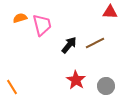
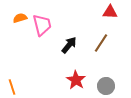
brown line: moved 6 px right; rotated 30 degrees counterclockwise
orange line: rotated 14 degrees clockwise
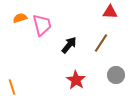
gray circle: moved 10 px right, 11 px up
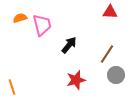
brown line: moved 6 px right, 11 px down
red star: rotated 24 degrees clockwise
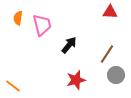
orange semicircle: moved 2 px left; rotated 64 degrees counterclockwise
orange line: moved 1 px right, 1 px up; rotated 35 degrees counterclockwise
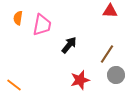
red triangle: moved 1 px up
pink trapezoid: rotated 25 degrees clockwise
red star: moved 4 px right
orange line: moved 1 px right, 1 px up
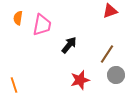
red triangle: rotated 21 degrees counterclockwise
orange line: rotated 35 degrees clockwise
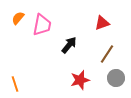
red triangle: moved 8 px left, 12 px down
orange semicircle: rotated 32 degrees clockwise
gray circle: moved 3 px down
orange line: moved 1 px right, 1 px up
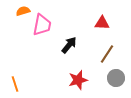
orange semicircle: moved 5 px right, 7 px up; rotated 32 degrees clockwise
red triangle: rotated 21 degrees clockwise
red star: moved 2 px left
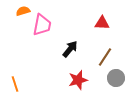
black arrow: moved 1 px right, 4 px down
brown line: moved 2 px left, 3 px down
